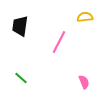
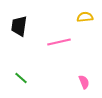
black trapezoid: moved 1 px left
pink line: rotated 50 degrees clockwise
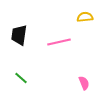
black trapezoid: moved 9 px down
pink semicircle: moved 1 px down
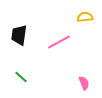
pink line: rotated 15 degrees counterclockwise
green line: moved 1 px up
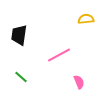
yellow semicircle: moved 1 px right, 2 px down
pink line: moved 13 px down
pink semicircle: moved 5 px left, 1 px up
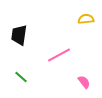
pink semicircle: moved 5 px right; rotated 16 degrees counterclockwise
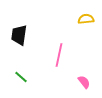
pink line: rotated 50 degrees counterclockwise
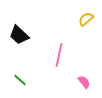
yellow semicircle: rotated 35 degrees counterclockwise
black trapezoid: rotated 55 degrees counterclockwise
green line: moved 1 px left, 3 px down
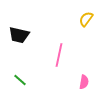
yellow semicircle: rotated 14 degrees counterclockwise
black trapezoid: rotated 30 degrees counterclockwise
pink semicircle: rotated 48 degrees clockwise
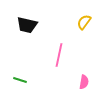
yellow semicircle: moved 2 px left, 3 px down
black trapezoid: moved 8 px right, 10 px up
green line: rotated 24 degrees counterclockwise
